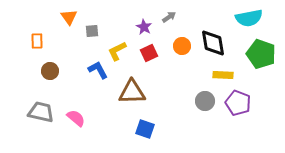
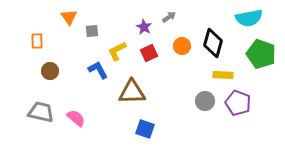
black diamond: rotated 24 degrees clockwise
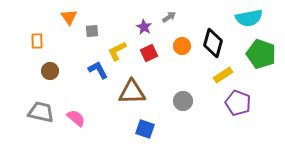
yellow rectangle: rotated 36 degrees counterclockwise
gray circle: moved 22 px left
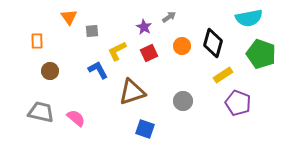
brown triangle: rotated 16 degrees counterclockwise
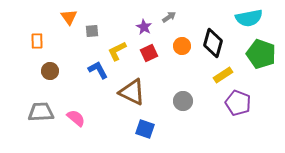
brown triangle: rotated 44 degrees clockwise
gray trapezoid: rotated 16 degrees counterclockwise
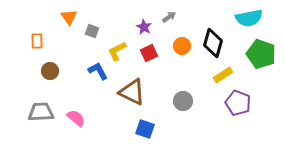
gray square: rotated 24 degrees clockwise
blue L-shape: moved 1 px down
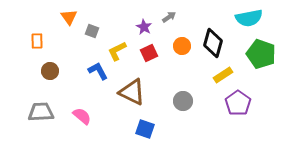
purple pentagon: rotated 15 degrees clockwise
pink semicircle: moved 6 px right, 2 px up
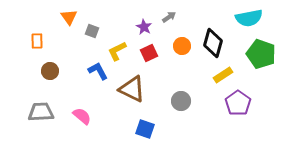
brown triangle: moved 3 px up
gray circle: moved 2 px left
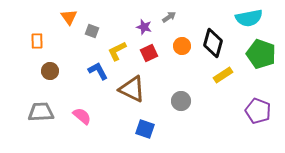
purple star: rotated 14 degrees counterclockwise
purple pentagon: moved 20 px right, 8 px down; rotated 15 degrees counterclockwise
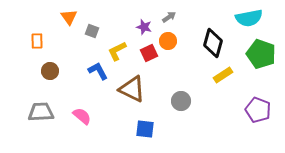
orange circle: moved 14 px left, 5 px up
purple pentagon: moved 1 px up
blue square: rotated 12 degrees counterclockwise
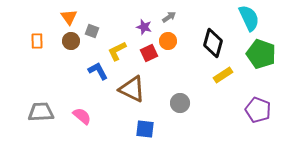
cyan semicircle: rotated 104 degrees counterclockwise
brown circle: moved 21 px right, 30 px up
gray circle: moved 1 px left, 2 px down
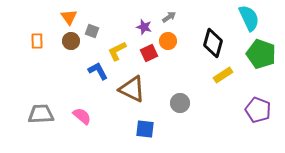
gray trapezoid: moved 2 px down
